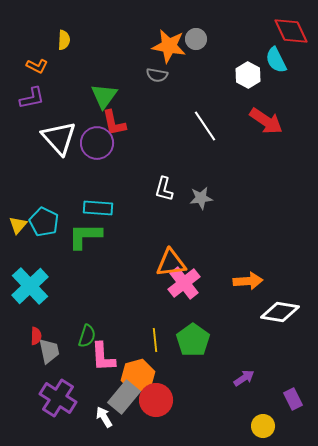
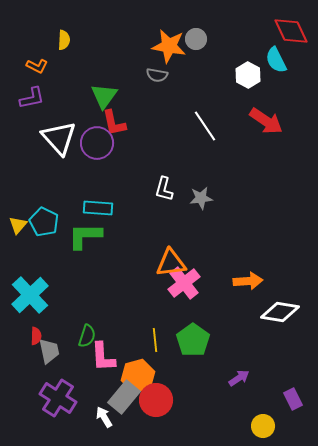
cyan cross: moved 9 px down
purple arrow: moved 5 px left
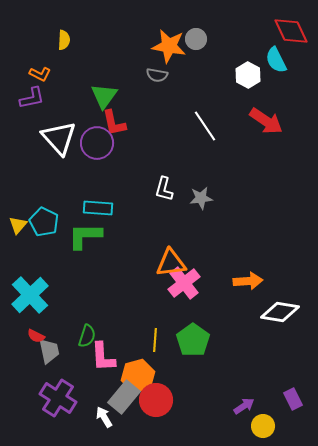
orange L-shape: moved 3 px right, 8 px down
red semicircle: rotated 114 degrees clockwise
yellow line: rotated 10 degrees clockwise
purple arrow: moved 5 px right, 28 px down
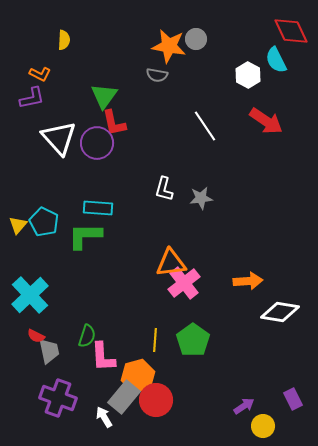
purple cross: rotated 12 degrees counterclockwise
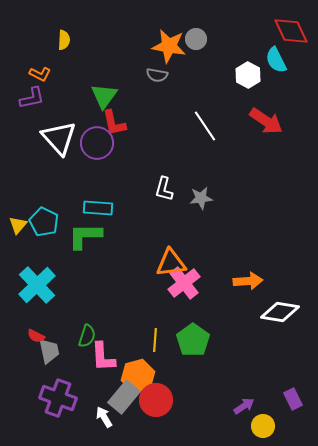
cyan cross: moved 7 px right, 10 px up
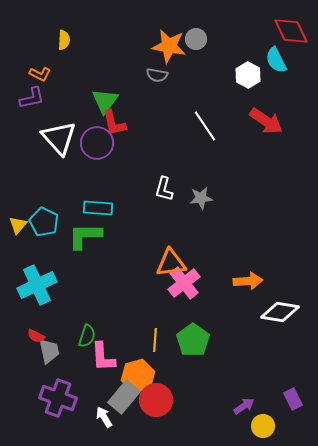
green triangle: moved 1 px right, 5 px down
cyan cross: rotated 18 degrees clockwise
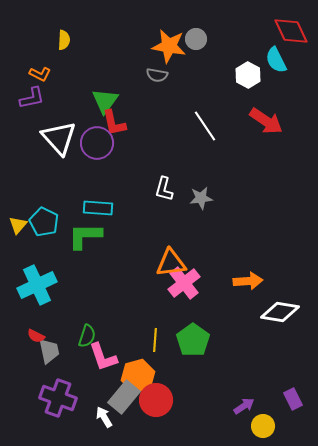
pink L-shape: rotated 16 degrees counterclockwise
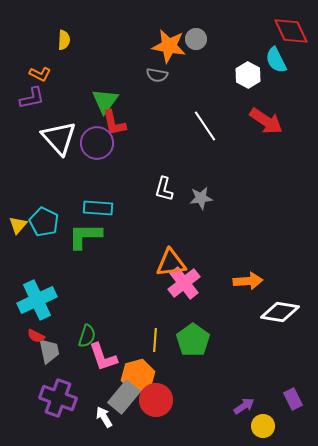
cyan cross: moved 15 px down
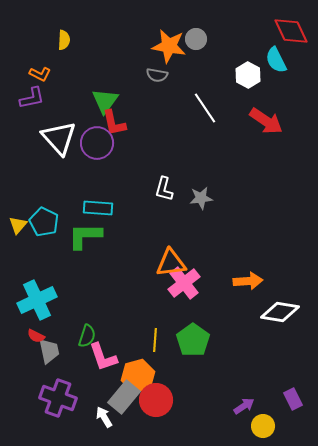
white line: moved 18 px up
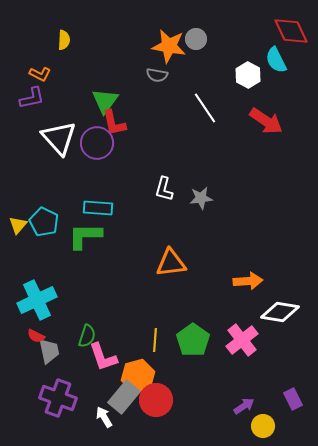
pink cross: moved 58 px right, 57 px down
